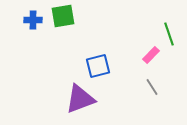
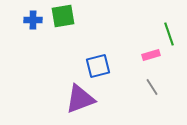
pink rectangle: rotated 30 degrees clockwise
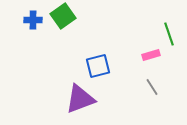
green square: rotated 25 degrees counterclockwise
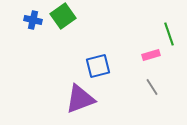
blue cross: rotated 12 degrees clockwise
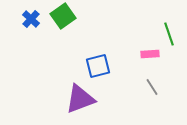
blue cross: moved 2 px left, 1 px up; rotated 30 degrees clockwise
pink rectangle: moved 1 px left, 1 px up; rotated 12 degrees clockwise
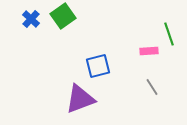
pink rectangle: moved 1 px left, 3 px up
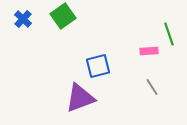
blue cross: moved 8 px left
purple triangle: moved 1 px up
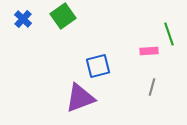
gray line: rotated 48 degrees clockwise
